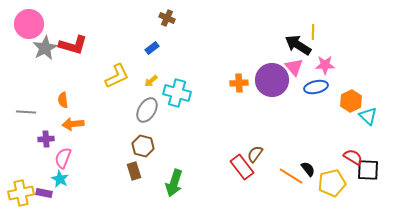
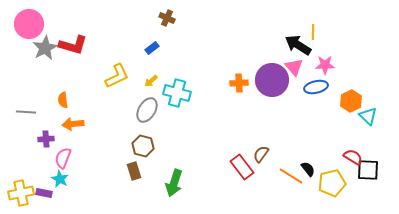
brown semicircle: moved 6 px right
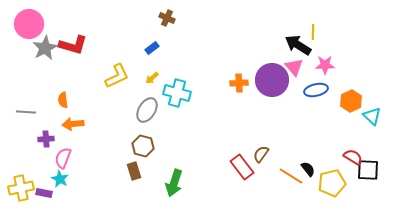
yellow arrow: moved 1 px right, 3 px up
blue ellipse: moved 3 px down
cyan triangle: moved 4 px right
yellow cross: moved 5 px up
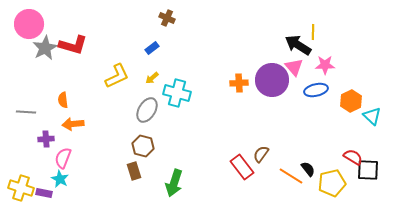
yellow cross: rotated 30 degrees clockwise
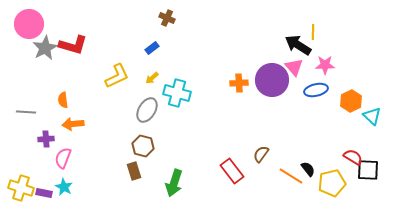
red rectangle: moved 10 px left, 4 px down
cyan star: moved 4 px right, 8 px down
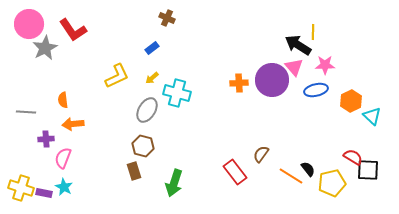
red L-shape: moved 15 px up; rotated 40 degrees clockwise
red rectangle: moved 3 px right, 1 px down
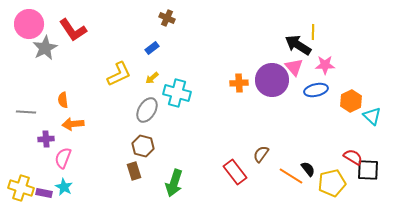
yellow L-shape: moved 2 px right, 2 px up
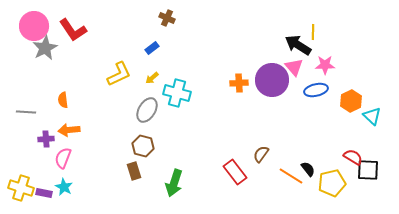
pink circle: moved 5 px right, 2 px down
orange arrow: moved 4 px left, 6 px down
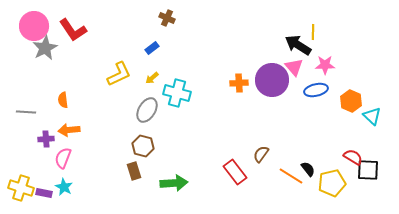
orange hexagon: rotated 10 degrees counterclockwise
green arrow: rotated 112 degrees counterclockwise
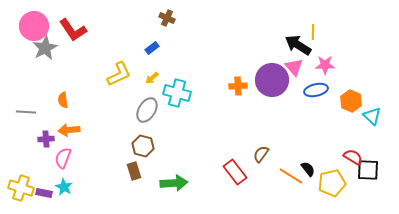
orange cross: moved 1 px left, 3 px down
